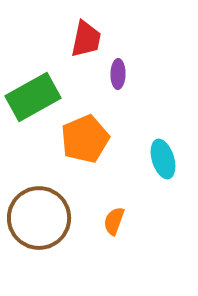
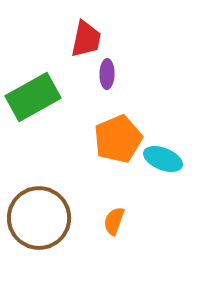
purple ellipse: moved 11 px left
orange pentagon: moved 33 px right
cyan ellipse: rotated 51 degrees counterclockwise
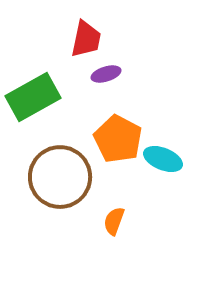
purple ellipse: moved 1 px left; rotated 72 degrees clockwise
orange pentagon: rotated 21 degrees counterclockwise
brown circle: moved 21 px right, 41 px up
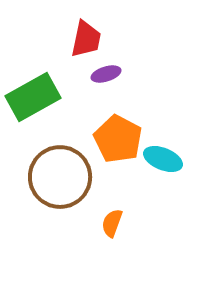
orange semicircle: moved 2 px left, 2 px down
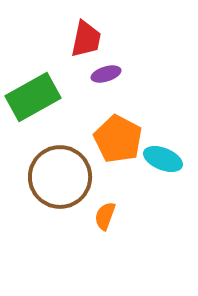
orange semicircle: moved 7 px left, 7 px up
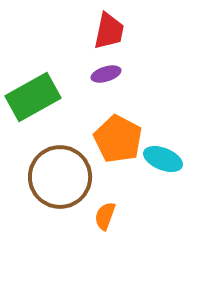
red trapezoid: moved 23 px right, 8 px up
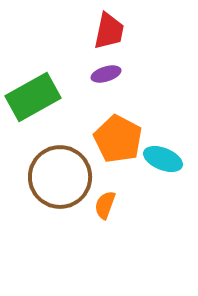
orange semicircle: moved 11 px up
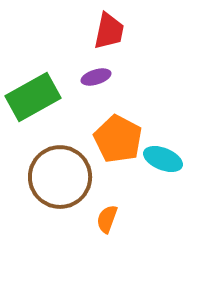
purple ellipse: moved 10 px left, 3 px down
orange semicircle: moved 2 px right, 14 px down
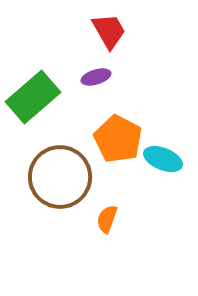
red trapezoid: rotated 42 degrees counterclockwise
green rectangle: rotated 12 degrees counterclockwise
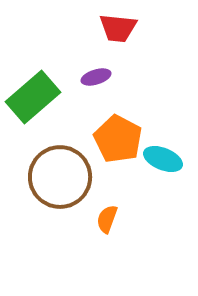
red trapezoid: moved 9 px right, 3 px up; rotated 126 degrees clockwise
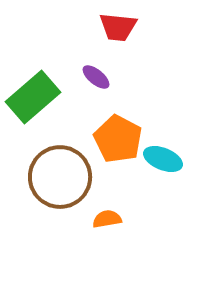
red trapezoid: moved 1 px up
purple ellipse: rotated 56 degrees clockwise
orange semicircle: rotated 60 degrees clockwise
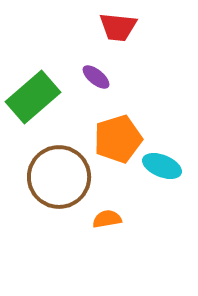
orange pentagon: rotated 27 degrees clockwise
cyan ellipse: moved 1 px left, 7 px down
brown circle: moved 1 px left
